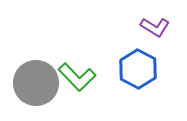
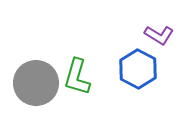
purple L-shape: moved 4 px right, 8 px down
green L-shape: rotated 60 degrees clockwise
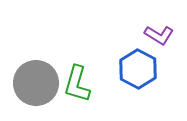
green L-shape: moved 7 px down
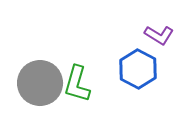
gray circle: moved 4 px right
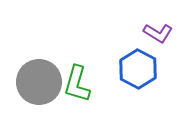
purple L-shape: moved 1 px left, 2 px up
gray circle: moved 1 px left, 1 px up
